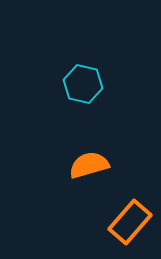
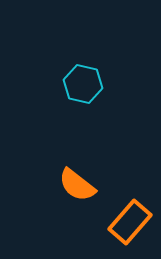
orange semicircle: moved 12 px left, 20 px down; rotated 126 degrees counterclockwise
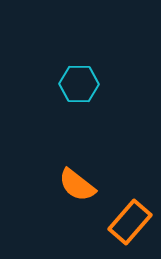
cyan hexagon: moved 4 px left; rotated 12 degrees counterclockwise
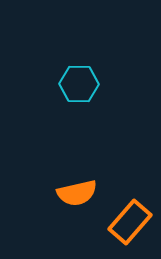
orange semicircle: moved 8 px down; rotated 51 degrees counterclockwise
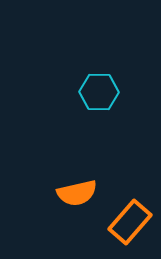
cyan hexagon: moved 20 px right, 8 px down
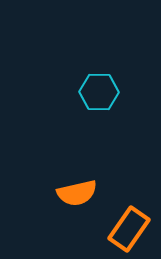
orange rectangle: moved 1 px left, 7 px down; rotated 6 degrees counterclockwise
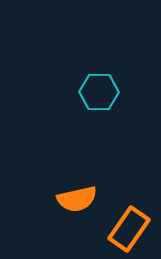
orange semicircle: moved 6 px down
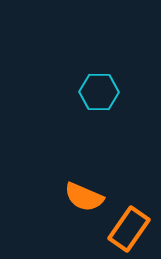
orange semicircle: moved 7 px right, 2 px up; rotated 36 degrees clockwise
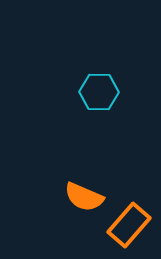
orange rectangle: moved 4 px up; rotated 6 degrees clockwise
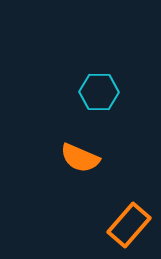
orange semicircle: moved 4 px left, 39 px up
